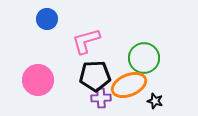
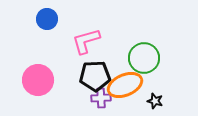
orange ellipse: moved 4 px left
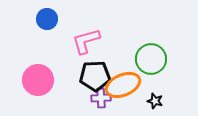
green circle: moved 7 px right, 1 px down
orange ellipse: moved 2 px left
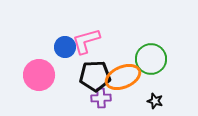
blue circle: moved 18 px right, 28 px down
pink circle: moved 1 px right, 5 px up
orange ellipse: moved 8 px up
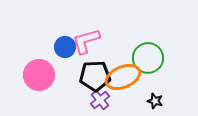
green circle: moved 3 px left, 1 px up
purple cross: moved 1 px left, 2 px down; rotated 36 degrees counterclockwise
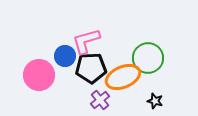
blue circle: moved 9 px down
black pentagon: moved 4 px left, 8 px up
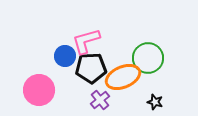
pink circle: moved 15 px down
black star: moved 1 px down
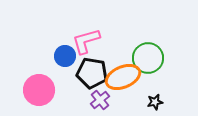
black pentagon: moved 1 px right, 5 px down; rotated 12 degrees clockwise
black star: rotated 28 degrees counterclockwise
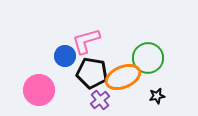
black star: moved 2 px right, 6 px up
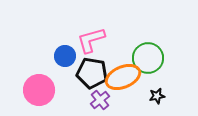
pink L-shape: moved 5 px right, 1 px up
